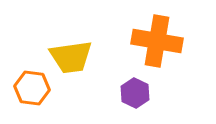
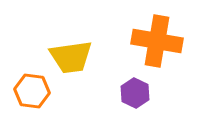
orange hexagon: moved 3 px down
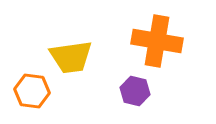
purple hexagon: moved 2 px up; rotated 12 degrees counterclockwise
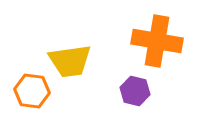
yellow trapezoid: moved 1 px left, 4 px down
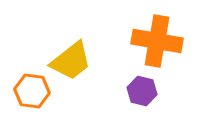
yellow trapezoid: moved 1 px right; rotated 30 degrees counterclockwise
purple hexagon: moved 7 px right
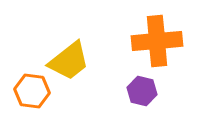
orange cross: rotated 15 degrees counterclockwise
yellow trapezoid: moved 2 px left
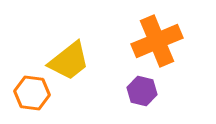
orange cross: rotated 18 degrees counterclockwise
orange hexagon: moved 2 px down
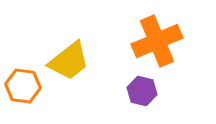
orange hexagon: moved 9 px left, 7 px up
